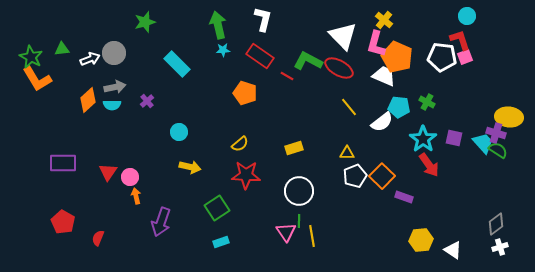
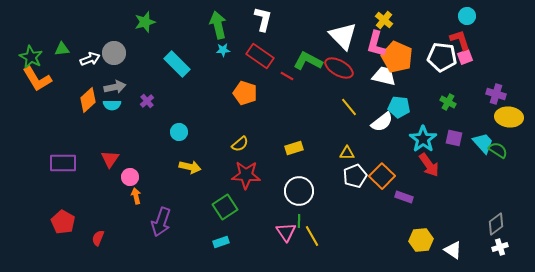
white trapezoid at (384, 76): rotated 10 degrees counterclockwise
green cross at (427, 102): moved 21 px right
purple cross at (496, 133): moved 39 px up
red triangle at (108, 172): moved 2 px right, 13 px up
green square at (217, 208): moved 8 px right, 1 px up
yellow line at (312, 236): rotated 20 degrees counterclockwise
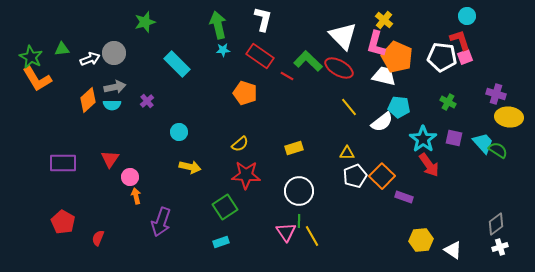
green L-shape at (308, 61): rotated 16 degrees clockwise
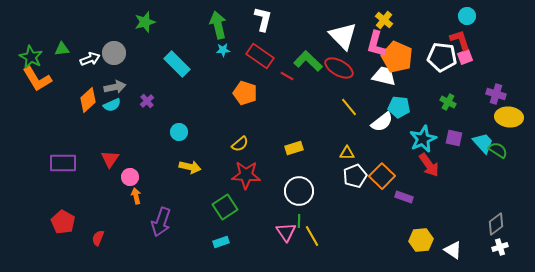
cyan semicircle at (112, 105): rotated 24 degrees counterclockwise
cyan star at (423, 139): rotated 12 degrees clockwise
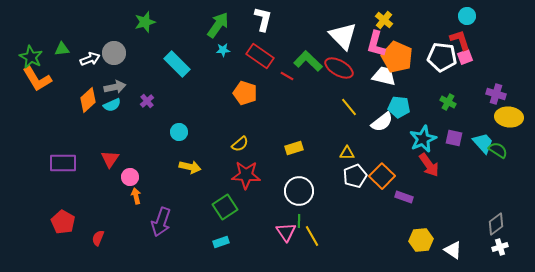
green arrow at (218, 25): rotated 48 degrees clockwise
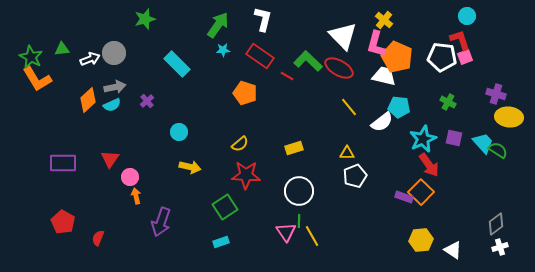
green star at (145, 22): moved 3 px up
orange square at (382, 176): moved 39 px right, 16 px down
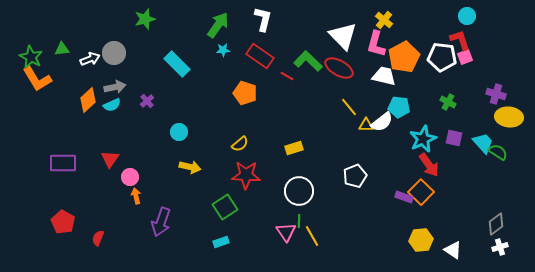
orange pentagon at (397, 57): moved 7 px right; rotated 20 degrees clockwise
green semicircle at (498, 150): moved 2 px down
yellow triangle at (347, 153): moved 19 px right, 28 px up
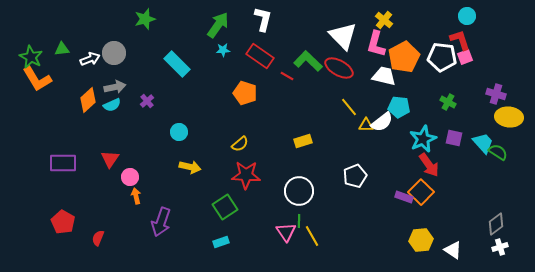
yellow rectangle at (294, 148): moved 9 px right, 7 px up
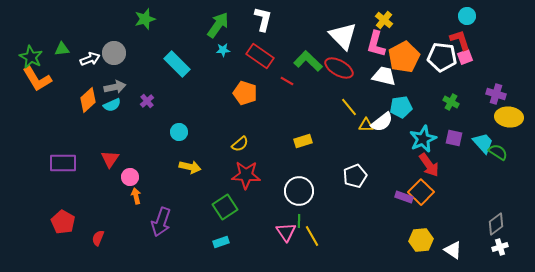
red line at (287, 76): moved 5 px down
green cross at (448, 102): moved 3 px right
cyan pentagon at (399, 107): moved 2 px right; rotated 15 degrees counterclockwise
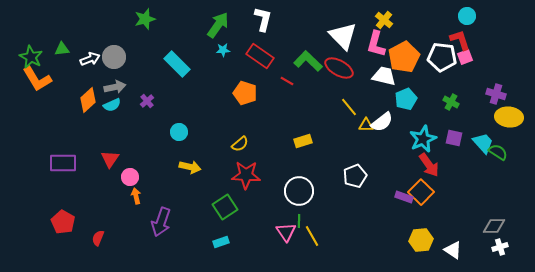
gray circle at (114, 53): moved 4 px down
cyan pentagon at (401, 107): moved 5 px right, 8 px up; rotated 15 degrees counterclockwise
gray diamond at (496, 224): moved 2 px left, 2 px down; rotated 35 degrees clockwise
